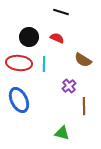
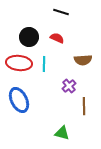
brown semicircle: rotated 36 degrees counterclockwise
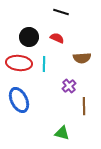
brown semicircle: moved 1 px left, 2 px up
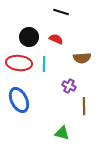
red semicircle: moved 1 px left, 1 px down
purple cross: rotated 24 degrees counterclockwise
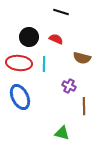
brown semicircle: rotated 18 degrees clockwise
blue ellipse: moved 1 px right, 3 px up
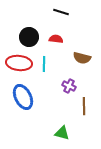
red semicircle: rotated 16 degrees counterclockwise
blue ellipse: moved 3 px right
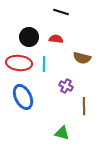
purple cross: moved 3 px left
